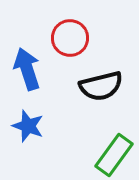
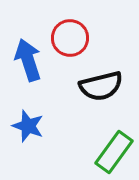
blue arrow: moved 1 px right, 9 px up
green rectangle: moved 3 px up
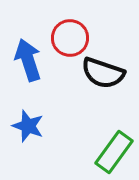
black semicircle: moved 2 px right, 13 px up; rotated 33 degrees clockwise
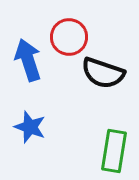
red circle: moved 1 px left, 1 px up
blue star: moved 2 px right, 1 px down
green rectangle: moved 1 px up; rotated 27 degrees counterclockwise
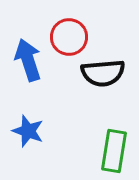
black semicircle: rotated 24 degrees counterclockwise
blue star: moved 2 px left, 4 px down
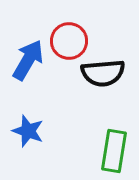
red circle: moved 4 px down
blue arrow: rotated 48 degrees clockwise
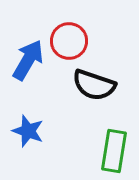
black semicircle: moved 9 px left, 12 px down; rotated 24 degrees clockwise
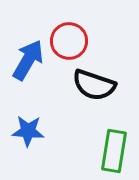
blue star: rotated 16 degrees counterclockwise
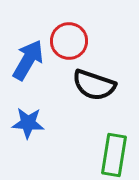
blue star: moved 8 px up
green rectangle: moved 4 px down
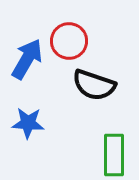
blue arrow: moved 1 px left, 1 px up
green rectangle: rotated 9 degrees counterclockwise
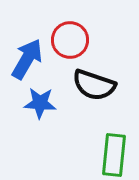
red circle: moved 1 px right, 1 px up
blue star: moved 12 px right, 20 px up
green rectangle: rotated 6 degrees clockwise
